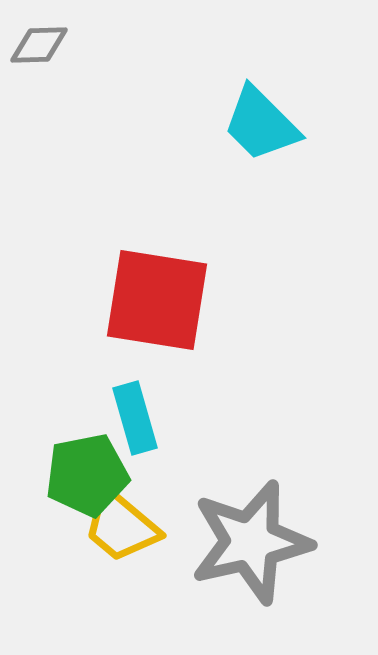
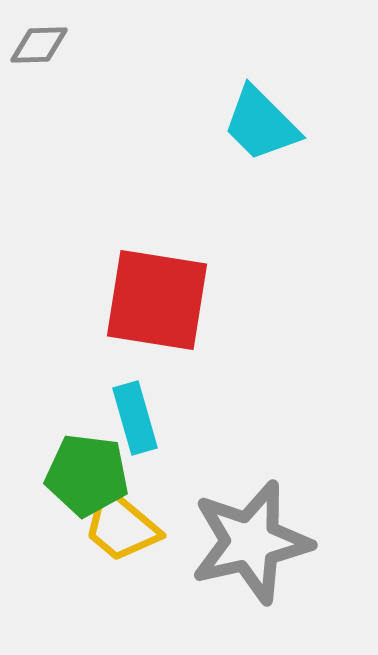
green pentagon: rotated 18 degrees clockwise
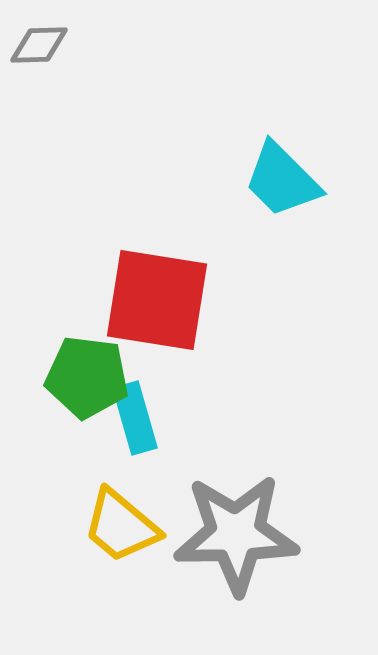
cyan trapezoid: moved 21 px right, 56 px down
green pentagon: moved 98 px up
gray star: moved 15 px left, 8 px up; rotated 12 degrees clockwise
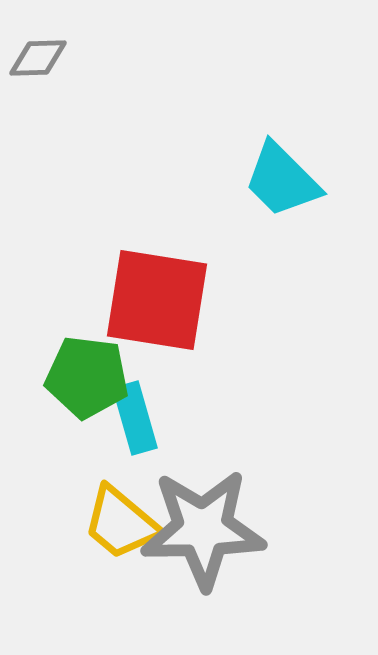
gray diamond: moved 1 px left, 13 px down
yellow trapezoid: moved 3 px up
gray star: moved 33 px left, 5 px up
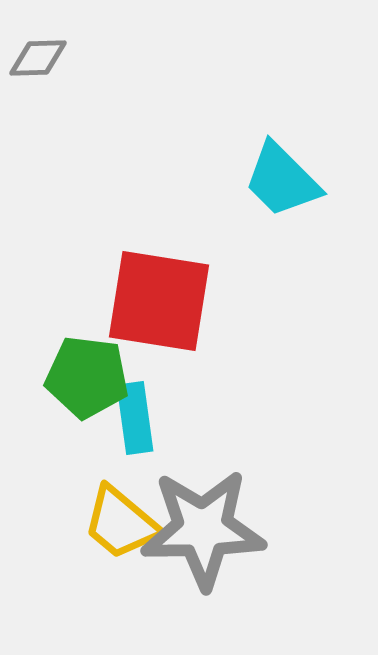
red square: moved 2 px right, 1 px down
cyan rectangle: rotated 8 degrees clockwise
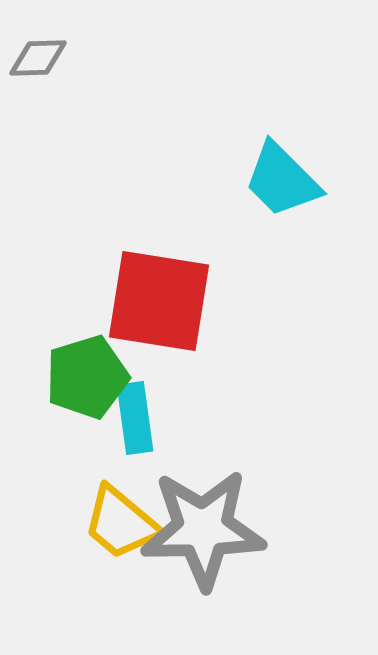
green pentagon: rotated 24 degrees counterclockwise
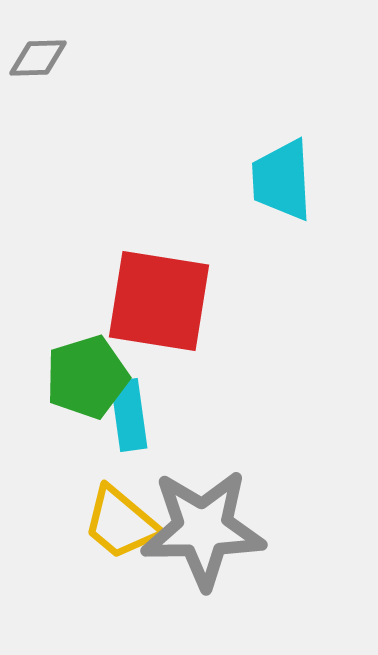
cyan trapezoid: rotated 42 degrees clockwise
cyan rectangle: moved 6 px left, 3 px up
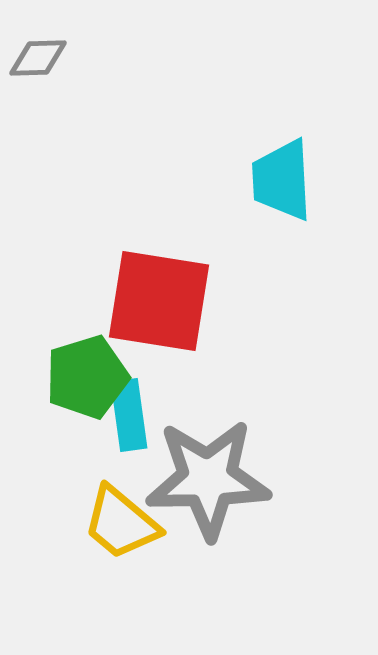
gray star: moved 5 px right, 50 px up
